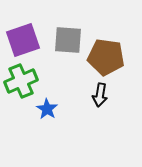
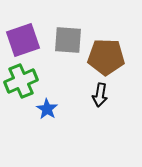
brown pentagon: rotated 6 degrees counterclockwise
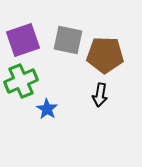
gray square: rotated 8 degrees clockwise
brown pentagon: moved 1 px left, 2 px up
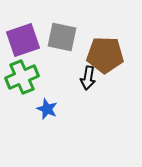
gray square: moved 6 px left, 3 px up
green cross: moved 1 px right, 4 px up
black arrow: moved 12 px left, 17 px up
blue star: rotated 10 degrees counterclockwise
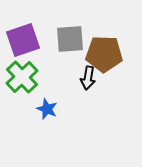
gray square: moved 8 px right, 2 px down; rotated 16 degrees counterclockwise
brown pentagon: moved 1 px left, 1 px up
green cross: rotated 20 degrees counterclockwise
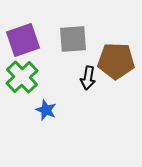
gray square: moved 3 px right
brown pentagon: moved 12 px right, 7 px down
blue star: moved 1 px left, 1 px down
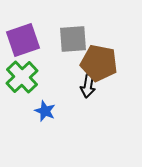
brown pentagon: moved 17 px left, 2 px down; rotated 9 degrees clockwise
black arrow: moved 8 px down
blue star: moved 1 px left, 1 px down
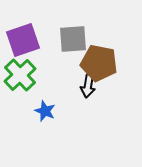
green cross: moved 2 px left, 2 px up
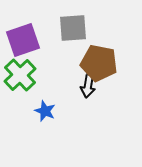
gray square: moved 11 px up
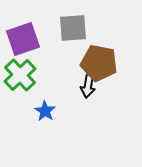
purple square: moved 1 px up
blue star: rotated 10 degrees clockwise
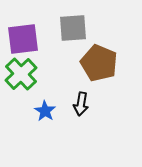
purple square: rotated 12 degrees clockwise
brown pentagon: rotated 12 degrees clockwise
green cross: moved 1 px right, 1 px up
black arrow: moved 7 px left, 18 px down
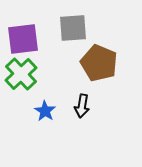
black arrow: moved 1 px right, 2 px down
